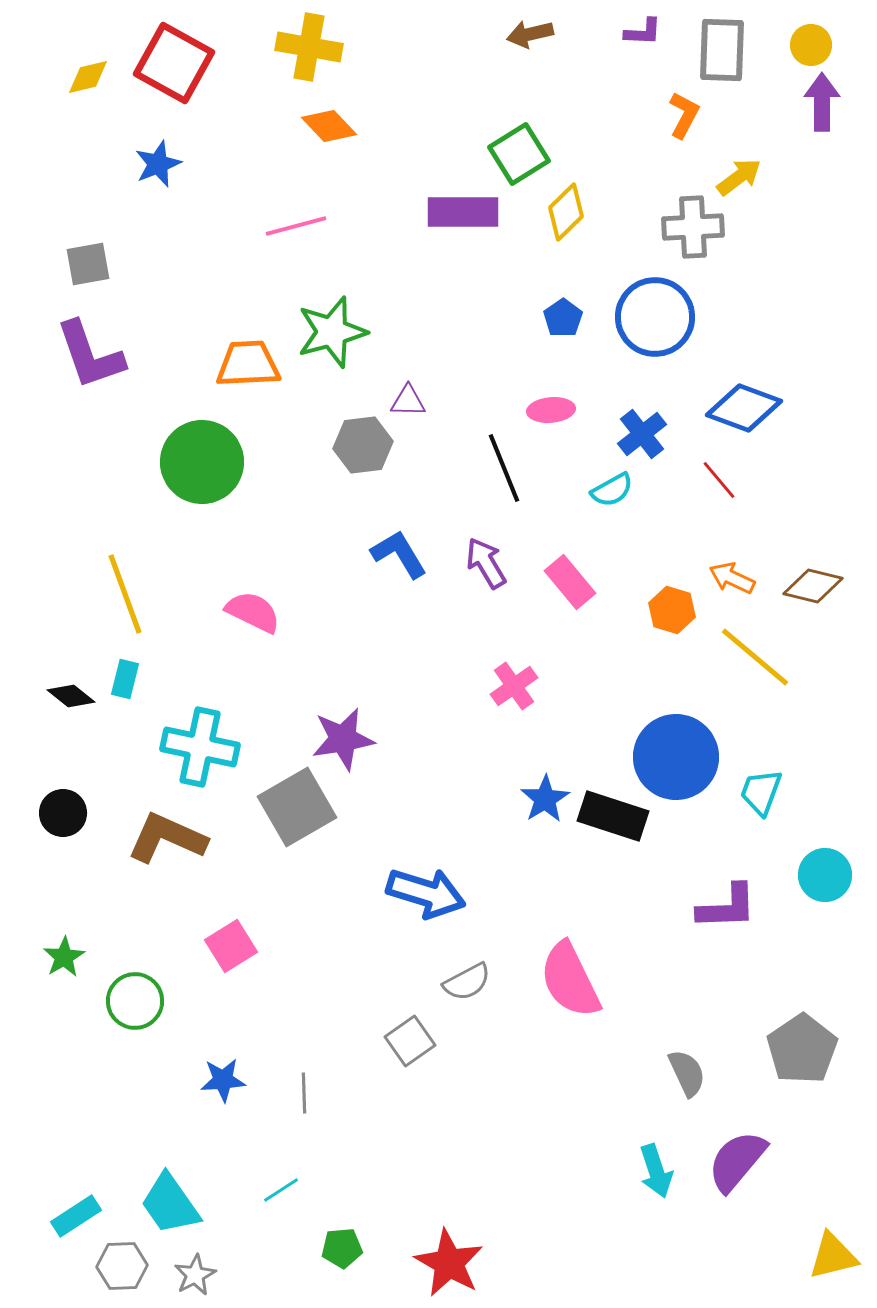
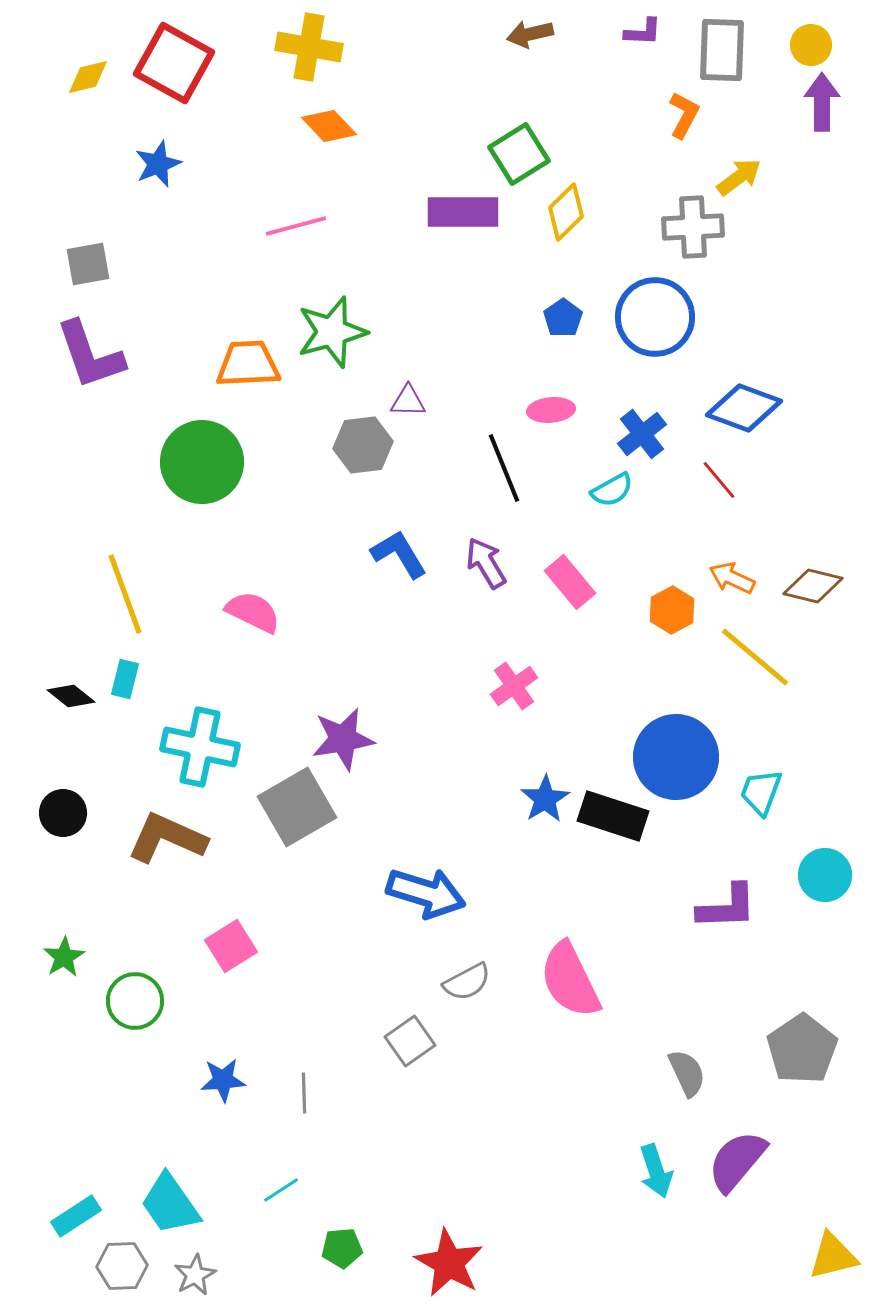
orange hexagon at (672, 610): rotated 15 degrees clockwise
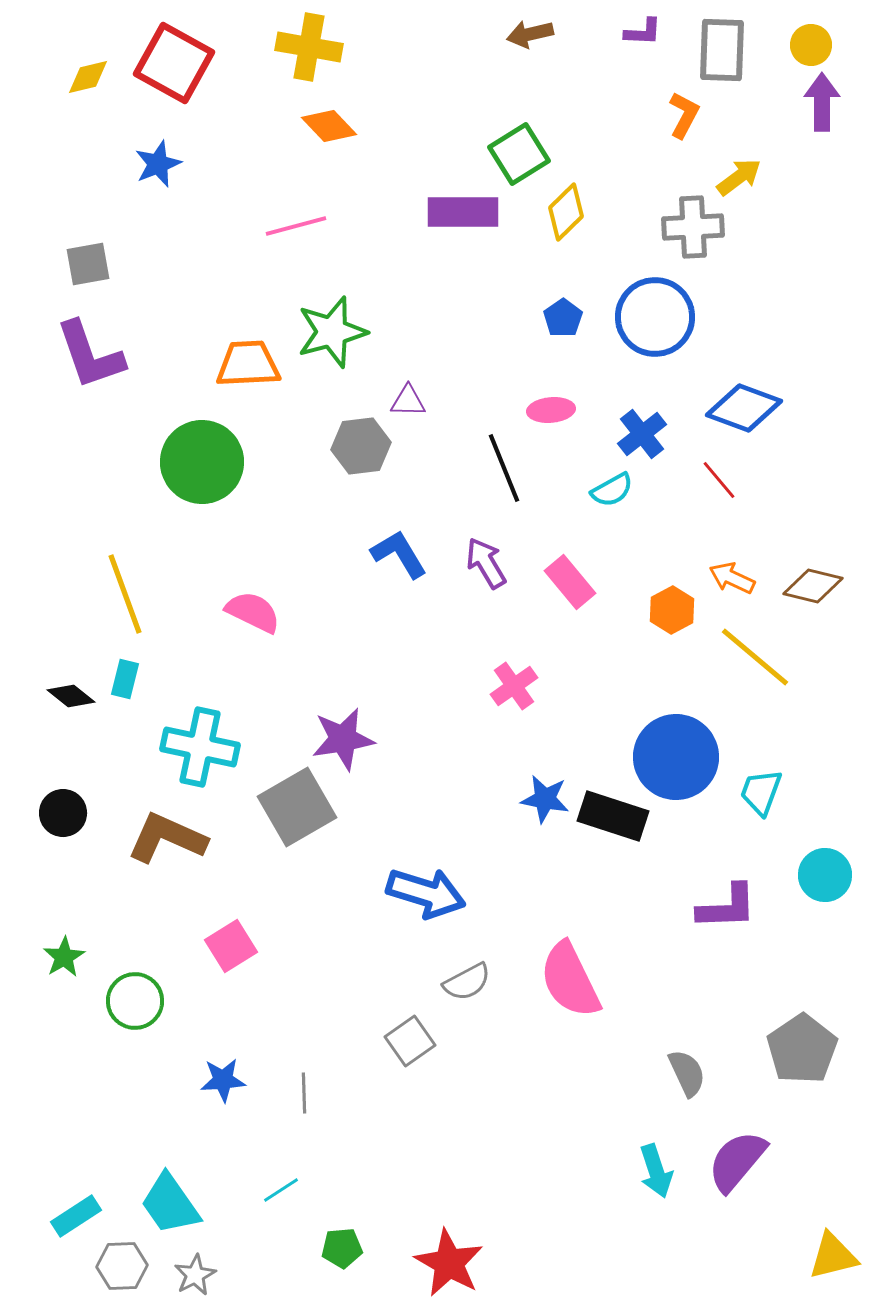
gray hexagon at (363, 445): moved 2 px left, 1 px down
blue star at (545, 799): rotated 30 degrees counterclockwise
